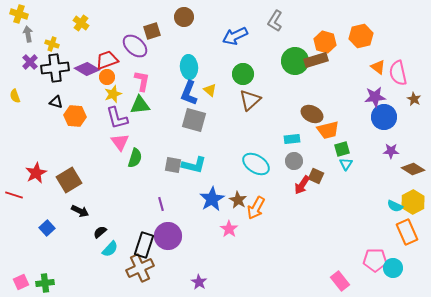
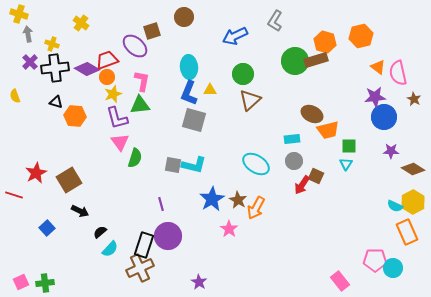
yellow triangle at (210, 90): rotated 40 degrees counterclockwise
green square at (342, 149): moved 7 px right, 3 px up; rotated 14 degrees clockwise
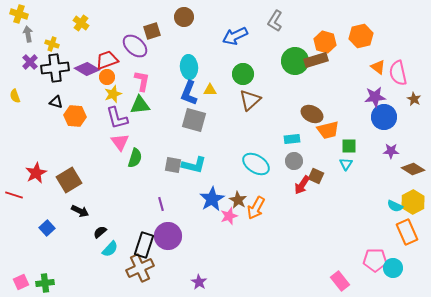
pink star at (229, 229): moved 13 px up; rotated 18 degrees clockwise
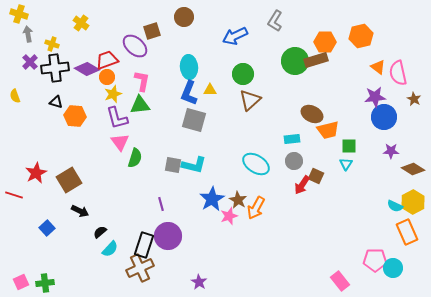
orange hexagon at (325, 42): rotated 15 degrees counterclockwise
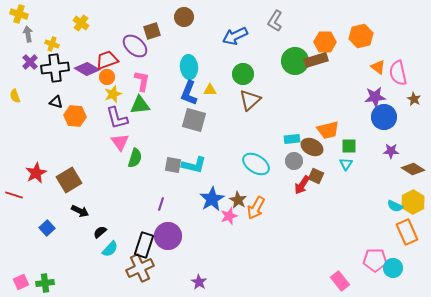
brown ellipse at (312, 114): moved 33 px down
purple line at (161, 204): rotated 32 degrees clockwise
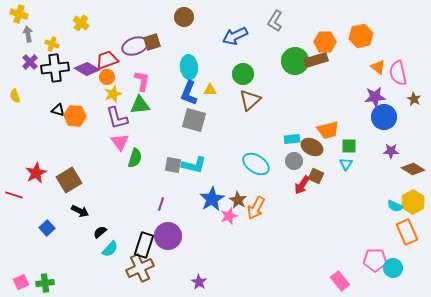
brown square at (152, 31): moved 11 px down
purple ellipse at (135, 46): rotated 60 degrees counterclockwise
black triangle at (56, 102): moved 2 px right, 8 px down
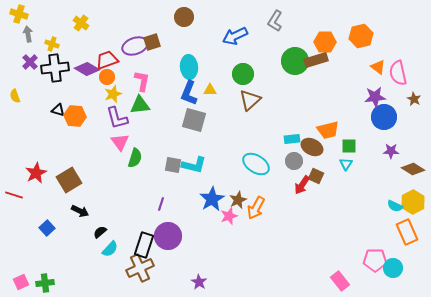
brown star at (238, 200): rotated 18 degrees clockwise
